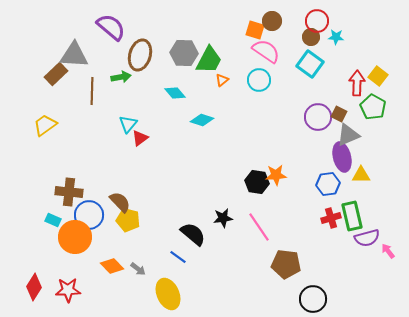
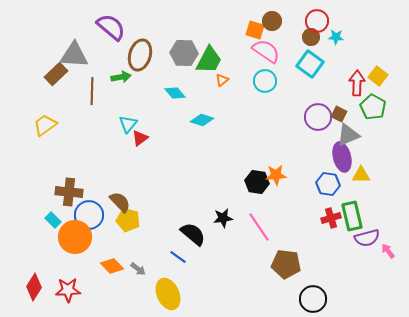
cyan circle at (259, 80): moved 6 px right, 1 px down
blue hexagon at (328, 184): rotated 15 degrees clockwise
cyan rectangle at (53, 220): rotated 21 degrees clockwise
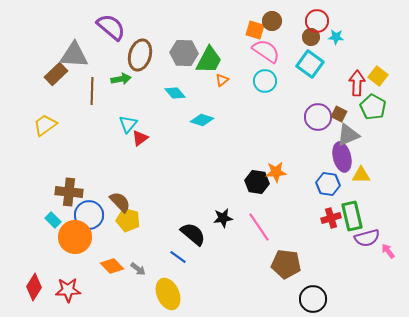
green arrow at (121, 77): moved 2 px down
orange star at (276, 175): moved 3 px up
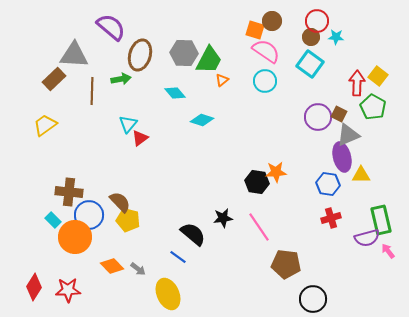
brown rectangle at (56, 74): moved 2 px left, 5 px down
green rectangle at (352, 216): moved 29 px right, 4 px down
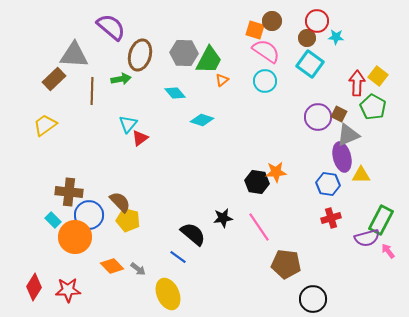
brown circle at (311, 37): moved 4 px left, 1 px down
green rectangle at (381, 220): rotated 40 degrees clockwise
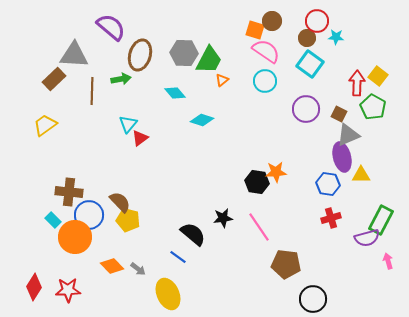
purple circle at (318, 117): moved 12 px left, 8 px up
pink arrow at (388, 251): moved 10 px down; rotated 21 degrees clockwise
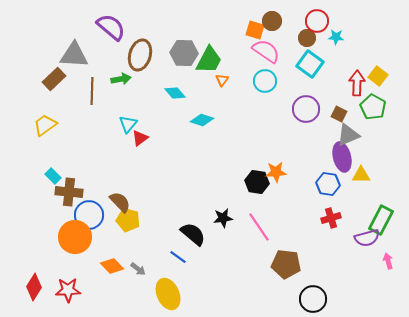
orange triangle at (222, 80): rotated 16 degrees counterclockwise
cyan rectangle at (53, 220): moved 44 px up
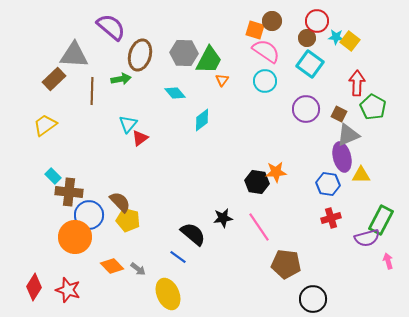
yellow square at (378, 76): moved 28 px left, 35 px up
cyan diamond at (202, 120): rotated 55 degrees counterclockwise
red star at (68, 290): rotated 20 degrees clockwise
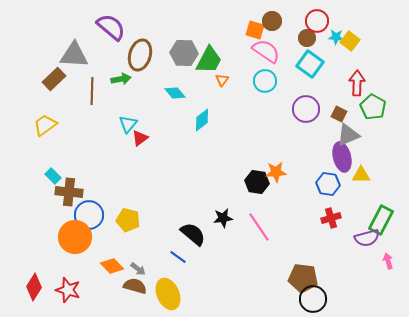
brown semicircle at (120, 202): moved 15 px right, 84 px down; rotated 30 degrees counterclockwise
brown pentagon at (286, 264): moved 17 px right, 14 px down
